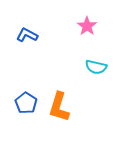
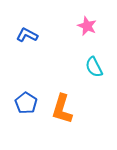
pink star: rotated 12 degrees counterclockwise
cyan semicircle: moved 2 px left; rotated 50 degrees clockwise
orange L-shape: moved 3 px right, 2 px down
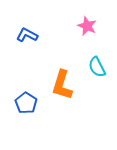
cyan semicircle: moved 3 px right
orange L-shape: moved 24 px up
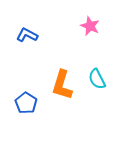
pink star: moved 3 px right
cyan semicircle: moved 12 px down
